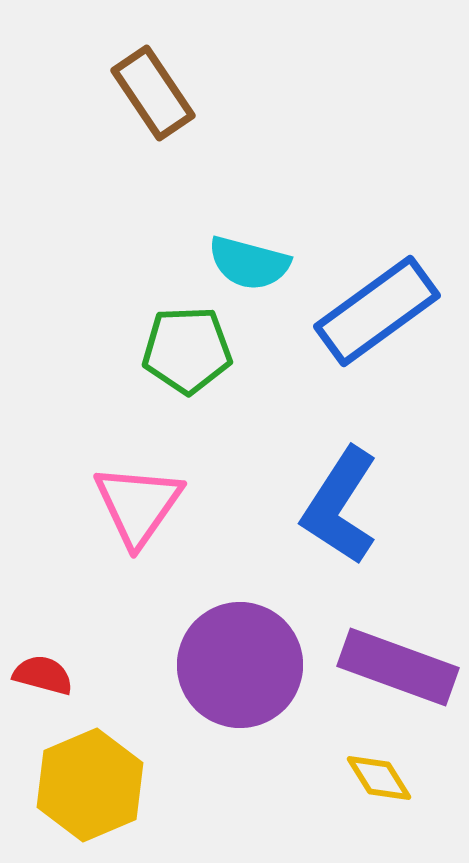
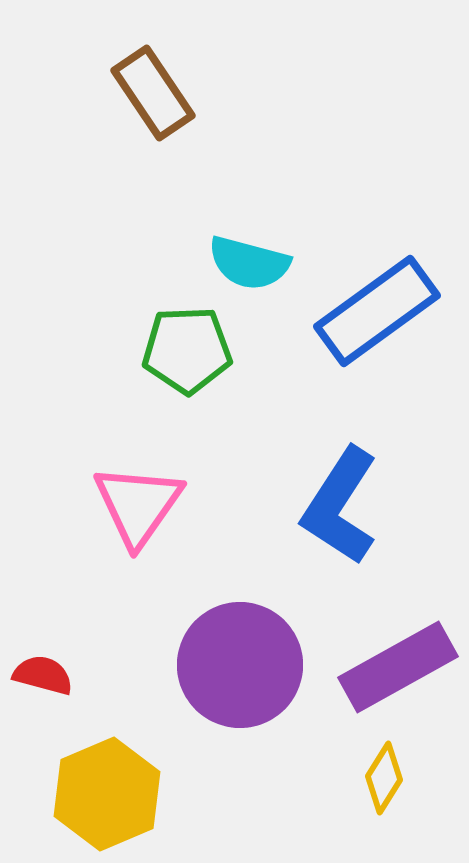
purple rectangle: rotated 49 degrees counterclockwise
yellow diamond: moved 5 px right; rotated 64 degrees clockwise
yellow hexagon: moved 17 px right, 9 px down
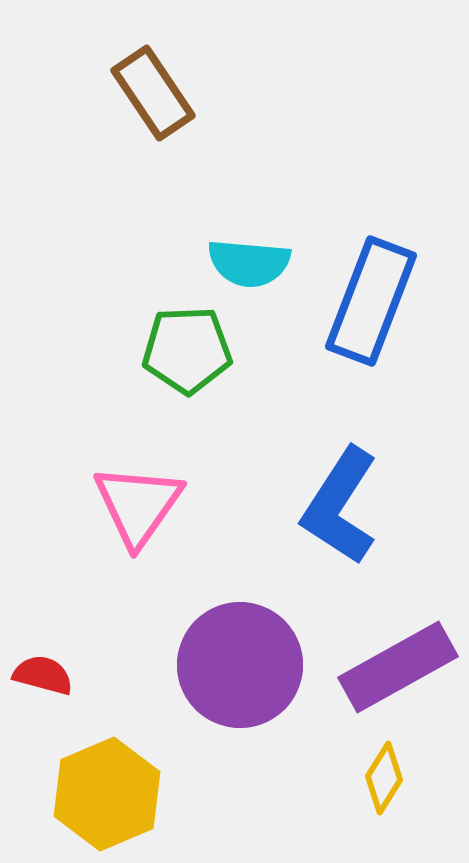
cyan semicircle: rotated 10 degrees counterclockwise
blue rectangle: moved 6 px left, 10 px up; rotated 33 degrees counterclockwise
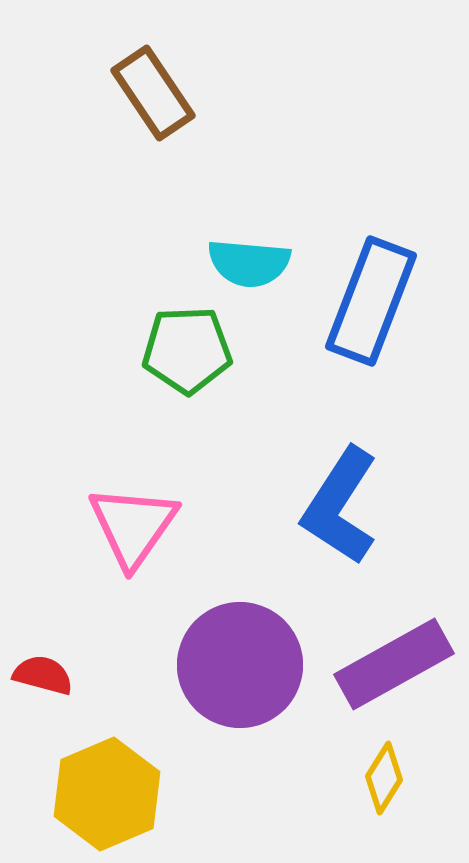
pink triangle: moved 5 px left, 21 px down
purple rectangle: moved 4 px left, 3 px up
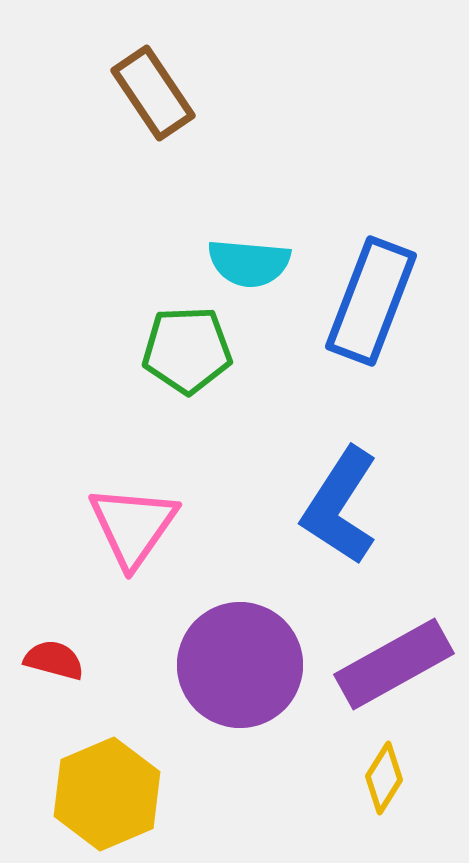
red semicircle: moved 11 px right, 15 px up
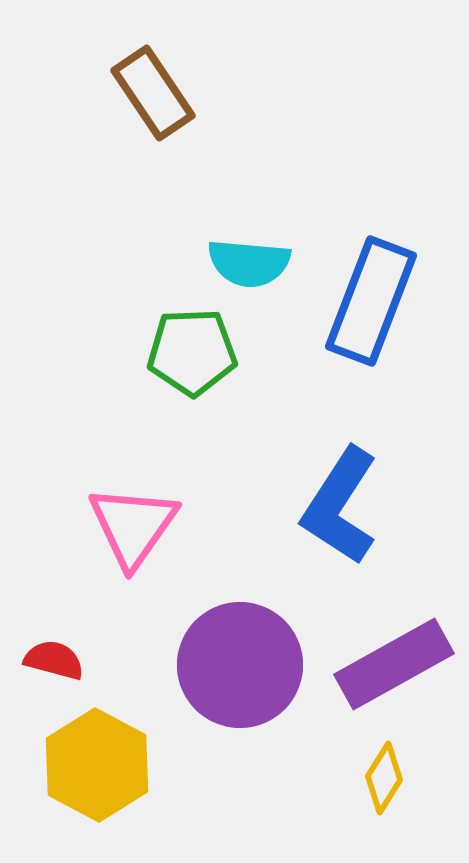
green pentagon: moved 5 px right, 2 px down
yellow hexagon: moved 10 px left, 29 px up; rotated 9 degrees counterclockwise
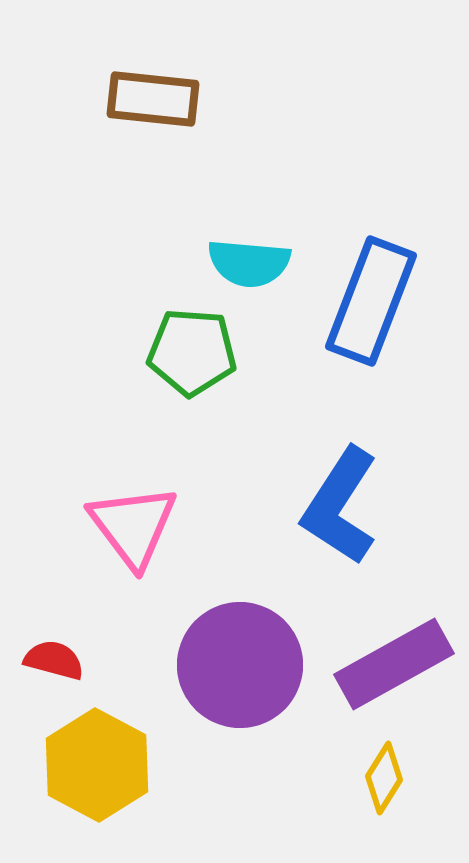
brown rectangle: moved 6 px down; rotated 50 degrees counterclockwise
green pentagon: rotated 6 degrees clockwise
pink triangle: rotated 12 degrees counterclockwise
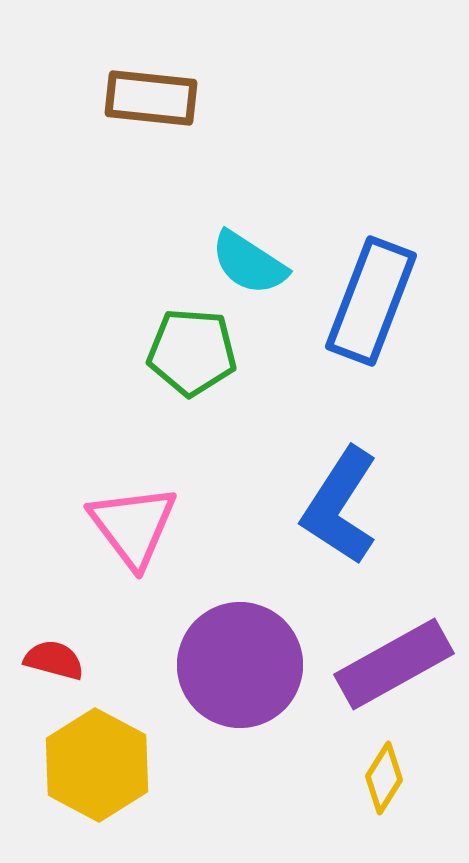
brown rectangle: moved 2 px left, 1 px up
cyan semicircle: rotated 28 degrees clockwise
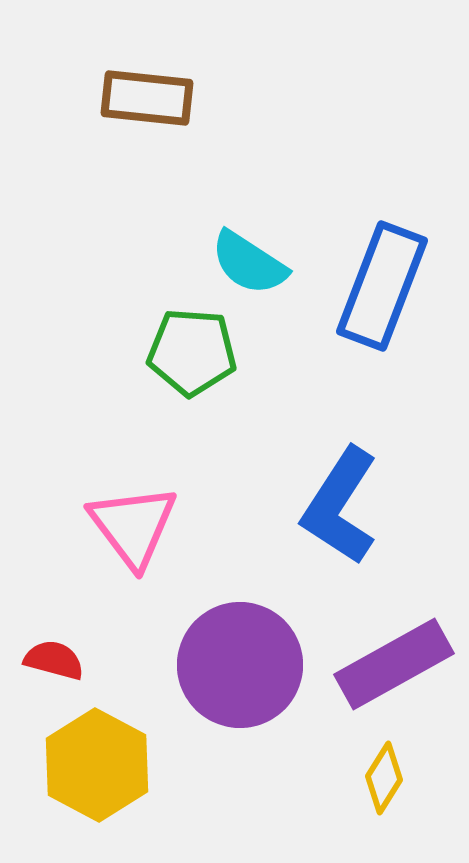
brown rectangle: moved 4 px left
blue rectangle: moved 11 px right, 15 px up
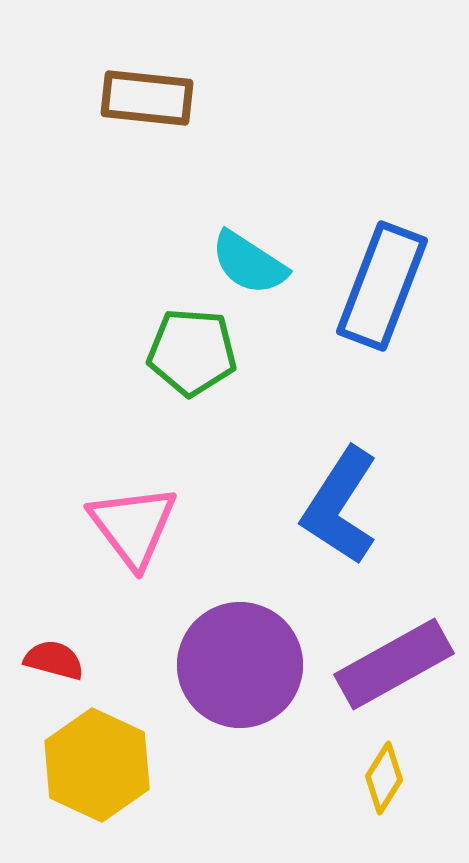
yellow hexagon: rotated 3 degrees counterclockwise
